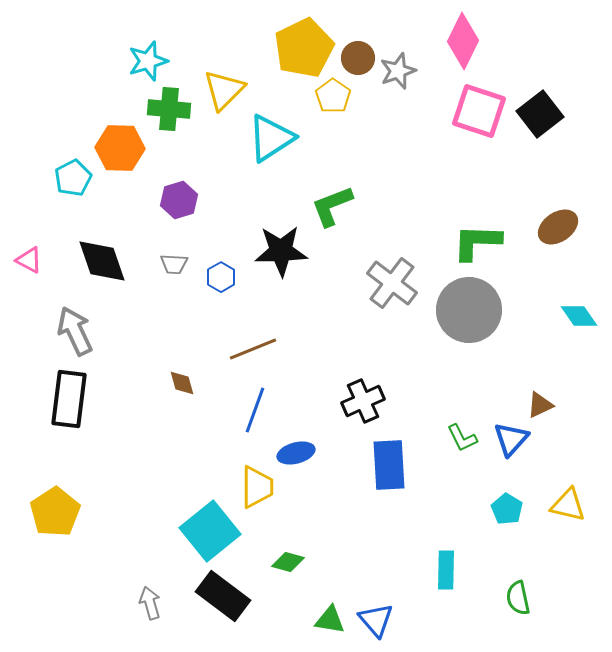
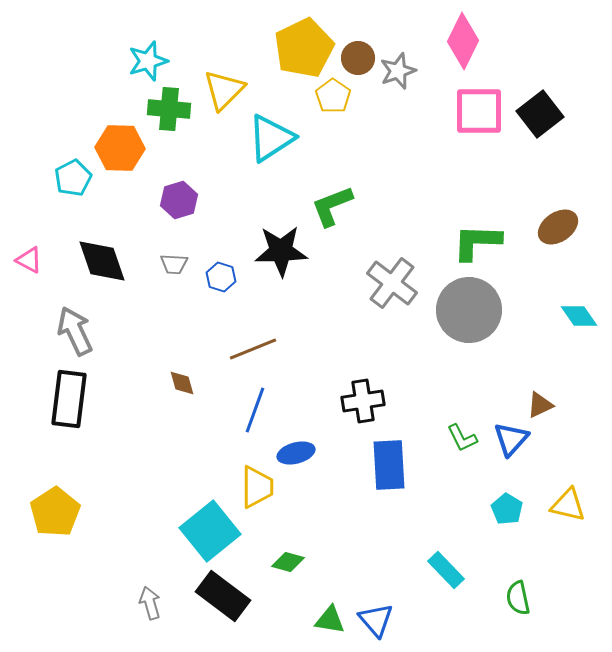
pink square at (479, 111): rotated 18 degrees counterclockwise
blue hexagon at (221, 277): rotated 12 degrees counterclockwise
black cross at (363, 401): rotated 15 degrees clockwise
cyan rectangle at (446, 570): rotated 45 degrees counterclockwise
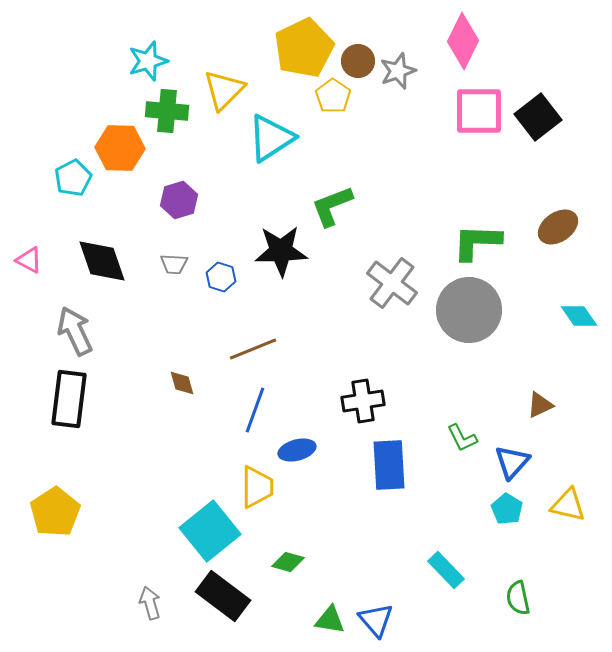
brown circle at (358, 58): moved 3 px down
green cross at (169, 109): moved 2 px left, 2 px down
black square at (540, 114): moved 2 px left, 3 px down
blue triangle at (511, 439): moved 1 px right, 23 px down
blue ellipse at (296, 453): moved 1 px right, 3 px up
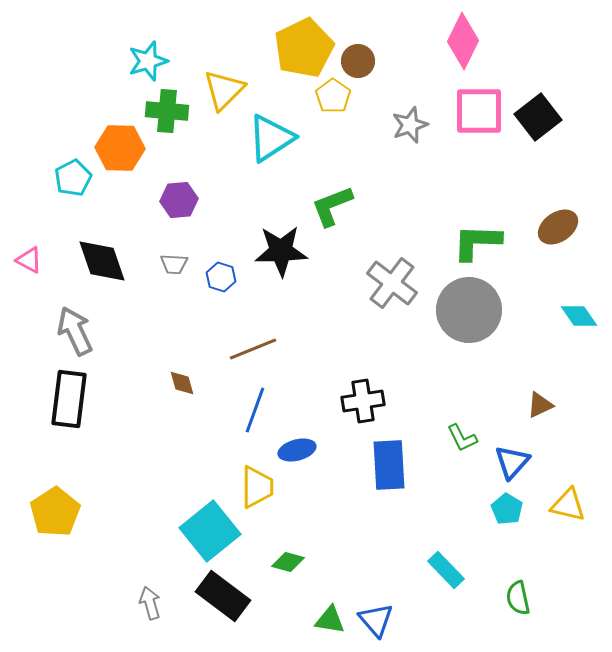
gray star at (398, 71): moved 12 px right, 54 px down
purple hexagon at (179, 200): rotated 12 degrees clockwise
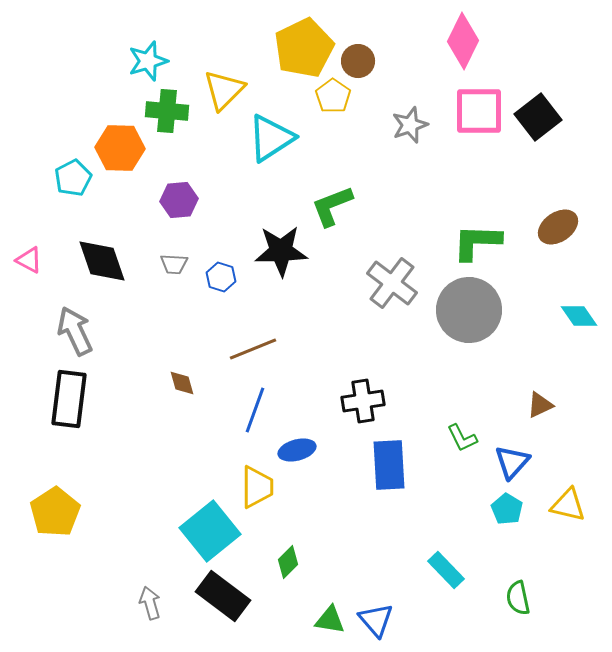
green diamond at (288, 562): rotated 60 degrees counterclockwise
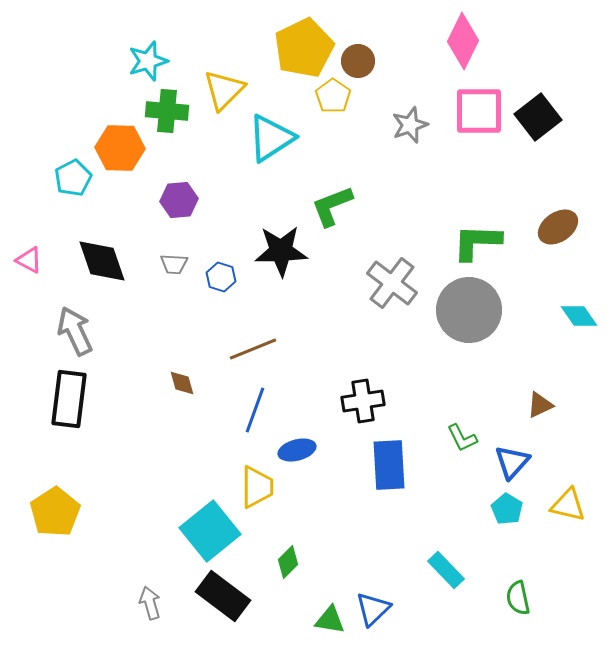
blue triangle at (376, 620): moved 3 px left, 11 px up; rotated 27 degrees clockwise
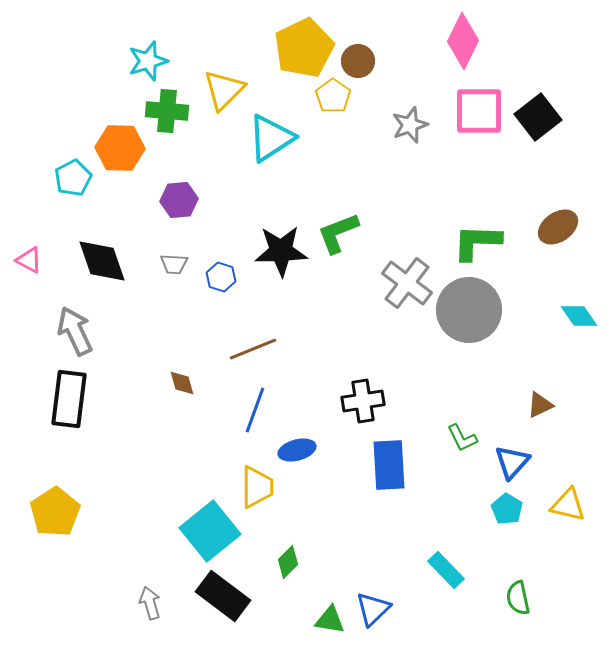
green L-shape at (332, 206): moved 6 px right, 27 px down
gray cross at (392, 283): moved 15 px right
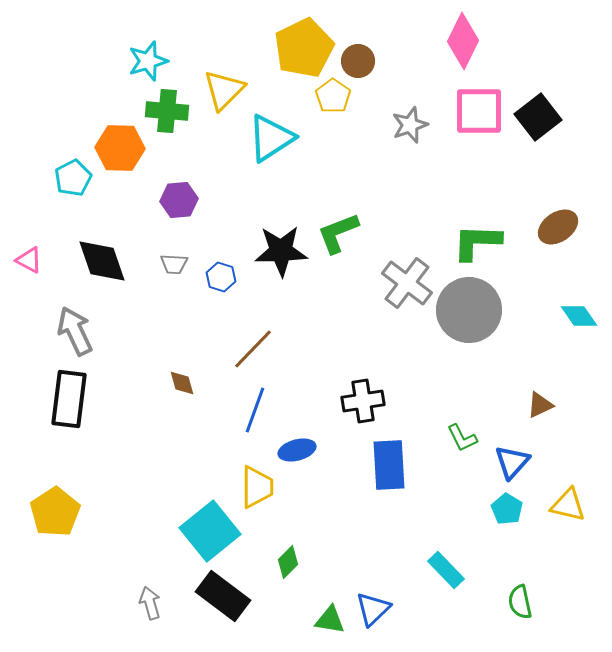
brown line at (253, 349): rotated 24 degrees counterclockwise
green semicircle at (518, 598): moved 2 px right, 4 px down
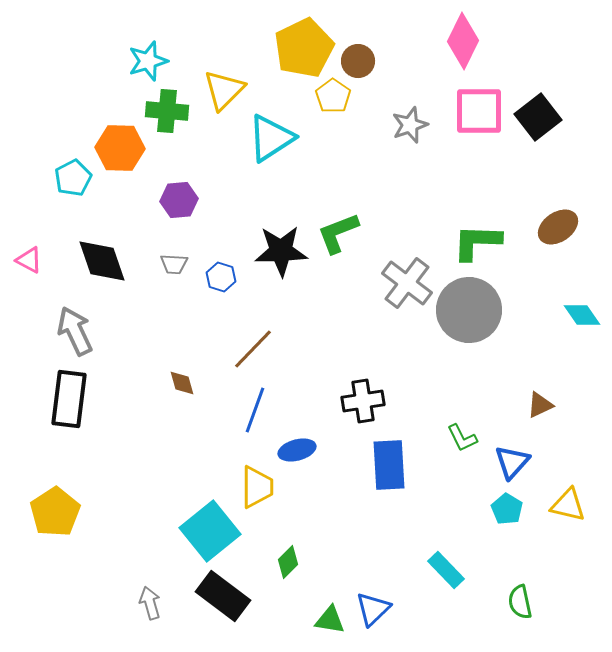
cyan diamond at (579, 316): moved 3 px right, 1 px up
